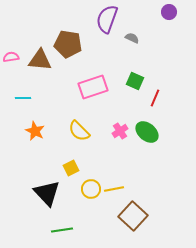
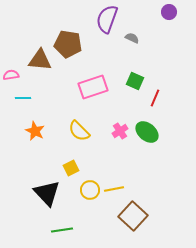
pink semicircle: moved 18 px down
yellow circle: moved 1 px left, 1 px down
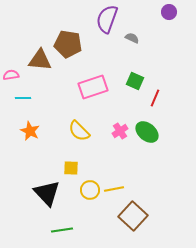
orange star: moved 5 px left
yellow square: rotated 28 degrees clockwise
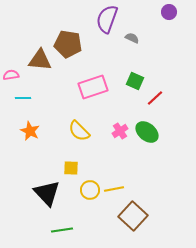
red line: rotated 24 degrees clockwise
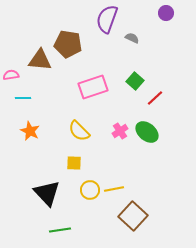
purple circle: moved 3 px left, 1 px down
green square: rotated 18 degrees clockwise
yellow square: moved 3 px right, 5 px up
green line: moved 2 px left
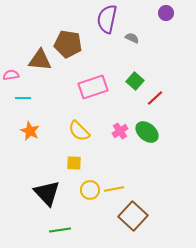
purple semicircle: rotated 8 degrees counterclockwise
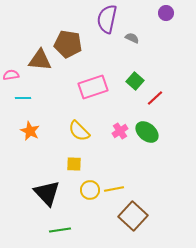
yellow square: moved 1 px down
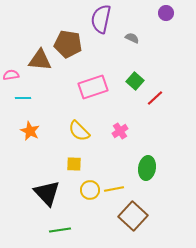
purple semicircle: moved 6 px left
green ellipse: moved 36 px down; rotated 60 degrees clockwise
